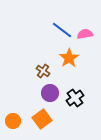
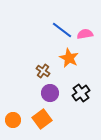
orange star: rotated 12 degrees counterclockwise
black cross: moved 6 px right, 5 px up
orange circle: moved 1 px up
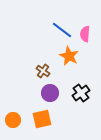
pink semicircle: rotated 77 degrees counterclockwise
orange star: moved 2 px up
orange square: rotated 24 degrees clockwise
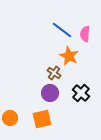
brown cross: moved 11 px right, 2 px down
black cross: rotated 12 degrees counterclockwise
orange circle: moved 3 px left, 2 px up
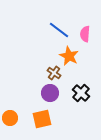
blue line: moved 3 px left
